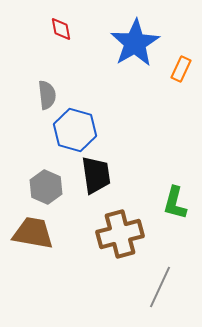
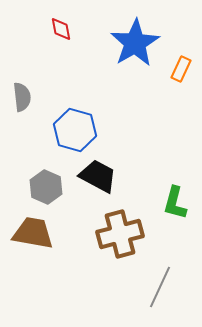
gray semicircle: moved 25 px left, 2 px down
black trapezoid: moved 2 px right, 1 px down; rotated 54 degrees counterclockwise
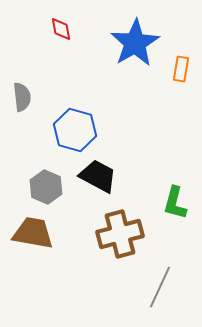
orange rectangle: rotated 15 degrees counterclockwise
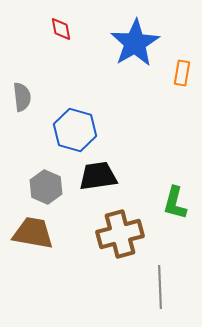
orange rectangle: moved 1 px right, 4 px down
black trapezoid: rotated 36 degrees counterclockwise
gray line: rotated 27 degrees counterclockwise
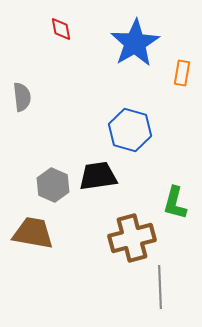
blue hexagon: moved 55 px right
gray hexagon: moved 7 px right, 2 px up
brown cross: moved 12 px right, 4 px down
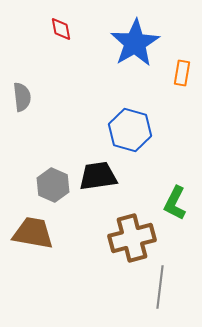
green L-shape: rotated 12 degrees clockwise
gray line: rotated 9 degrees clockwise
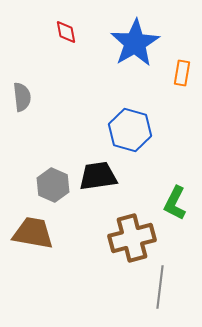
red diamond: moved 5 px right, 3 px down
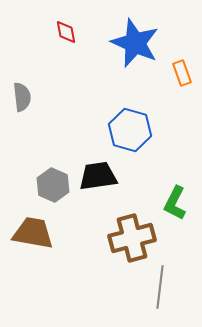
blue star: rotated 18 degrees counterclockwise
orange rectangle: rotated 30 degrees counterclockwise
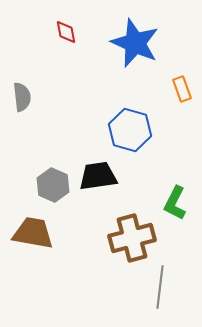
orange rectangle: moved 16 px down
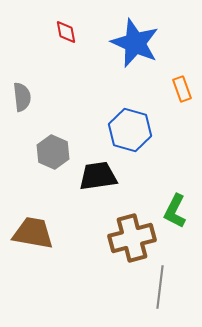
gray hexagon: moved 33 px up
green L-shape: moved 8 px down
